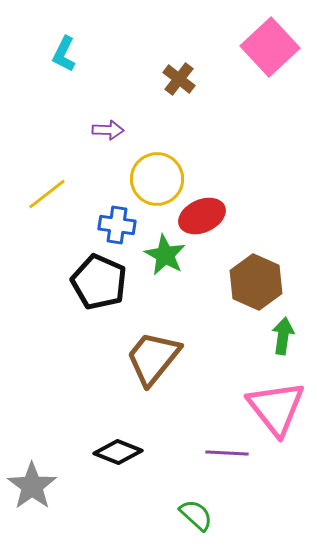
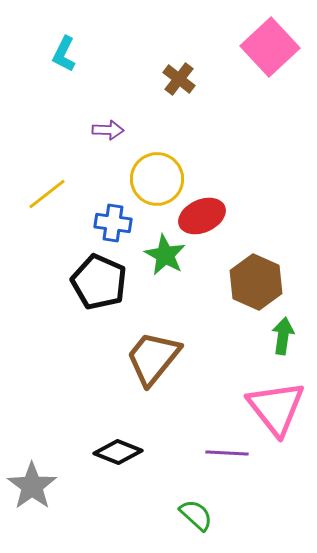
blue cross: moved 4 px left, 2 px up
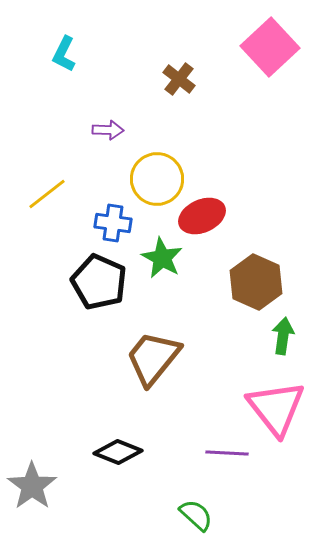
green star: moved 3 px left, 3 px down
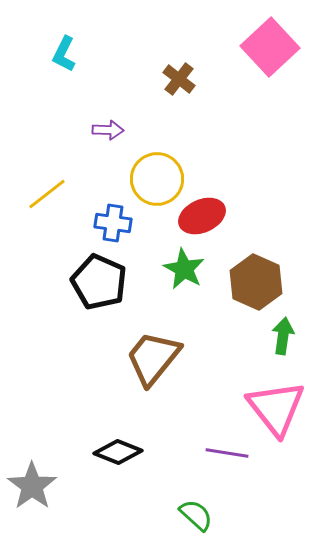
green star: moved 22 px right, 11 px down
purple line: rotated 6 degrees clockwise
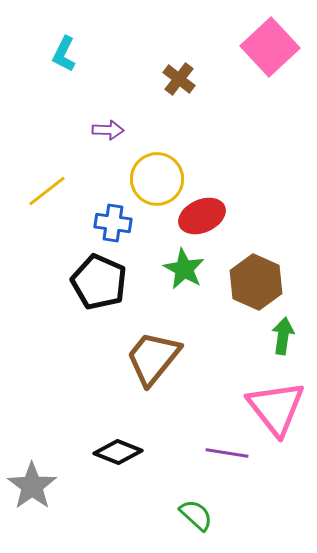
yellow line: moved 3 px up
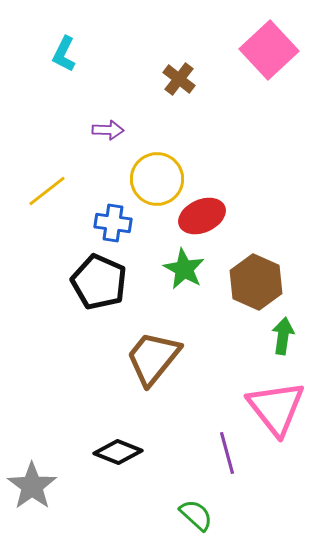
pink square: moved 1 px left, 3 px down
purple line: rotated 66 degrees clockwise
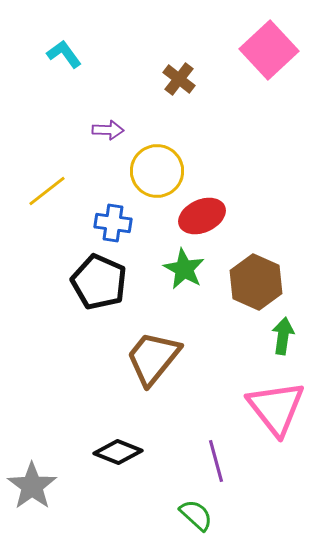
cyan L-shape: rotated 117 degrees clockwise
yellow circle: moved 8 px up
purple line: moved 11 px left, 8 px down
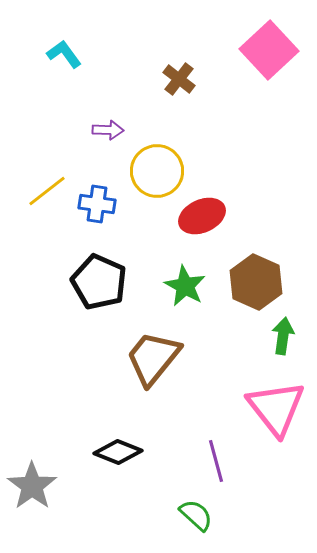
blue cross: moved 16 px left, 19 px up
green star: moved 1 px right, 17 px down
